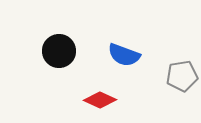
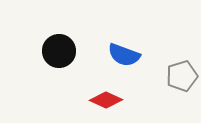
gray pentagon: rotated 8 degrees counterclockwise
red diamond: moved 6 px right
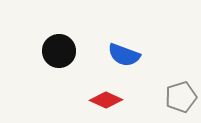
gray pentagon: moved 1 px left, 21 px down
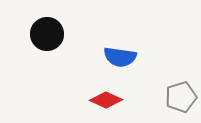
black circle: moved 12 px left, 17 px up
blue semicircle: moved 4 px left, 2 px down; rotated 12 degrees counterclockwise
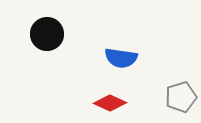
blue semicircle: moved 1 px right, 1 px down
red diamond: moved 4 px right, 3 px down
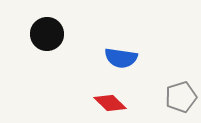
red diamond: rotated 20 degrees clockwise
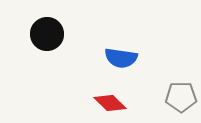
gray pentagon: rotated 16 degrees clockwise
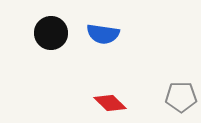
black circle: moved 4 px right, 1 px up
blue semicircle: moved 18 px left, 24 px up
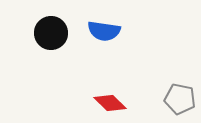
blue semicircle: moved 1 px right, 3 px up
gray pentagon: moved 1 px left, 2 px down; rotated 12 degrees clockwise
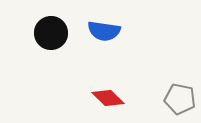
red diamond: moved 2 px left, 5 px up
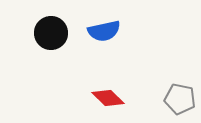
blue semicircle: rotated 20 degrees counterclockwise
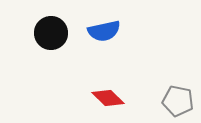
gray pentagon: moved 2 px left, 2 px down
